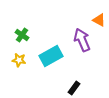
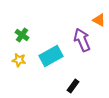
black rectangle: moved 1 px left, 2 px up
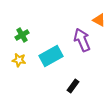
green cross: rotated 24 degrees clockwise
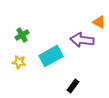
orange triangle: moved 2 px down
purple arrow: rotated 60 degrees counterclockwise
yellow star: moved 2 px down
